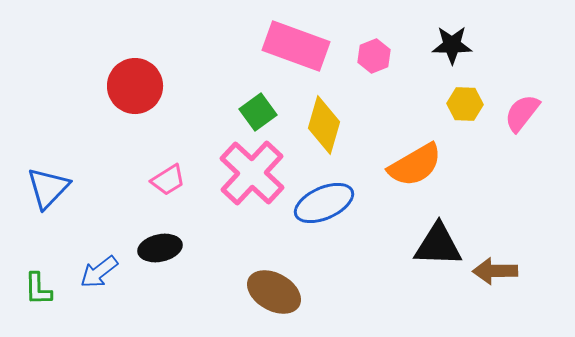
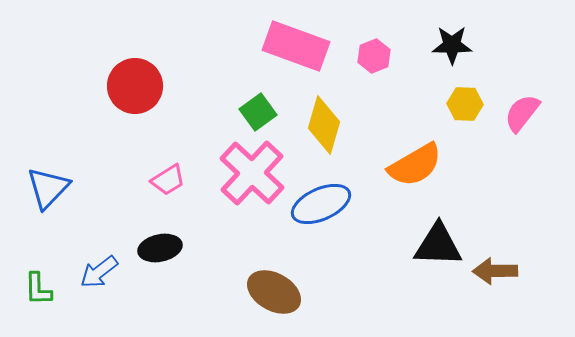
blue ellipse: moved 3 px left, 1 px down
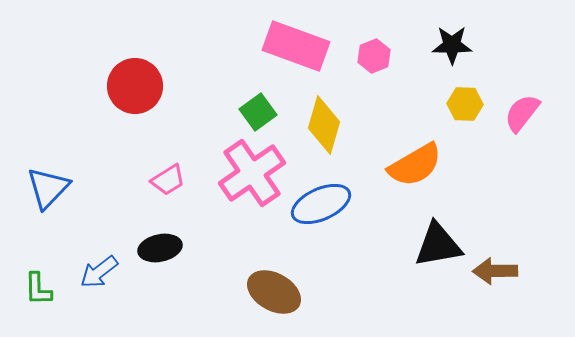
pink cross: rotated 12 degrees clockwise
black triangle: rotated 12 degrees counterclockwise
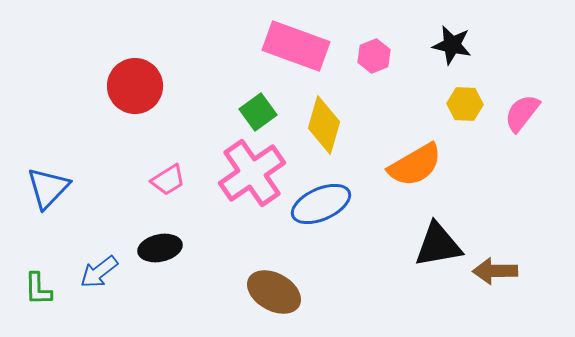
black star: rotated 12 degrees clockwise
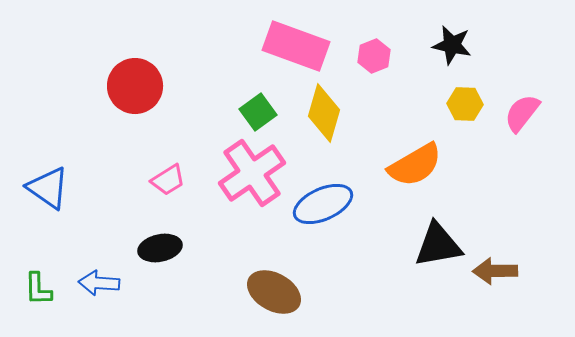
yellow diamond: moved 12 px up
blue triangle: rotated 39 degrees counterclockwise
blue ellipse: moved 2 px right
blue arrow: moved 11 px down; rotated 42 degrees clockwise
